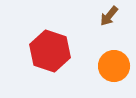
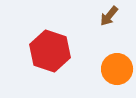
orange circle: moved 3 px right, 3 px down
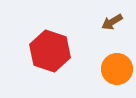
brown arrow: moved 3 px right, 6 px down; rotated 20 degrees clockwise
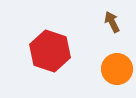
brown arrow: rotated 95 degrees clockwise
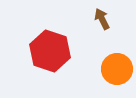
brown arrow: moved 10 px left, 3 px up
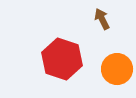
red hexagon: moved 12 px right, 8 px down
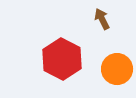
red hexagon: rotated 9 degrees clockwise
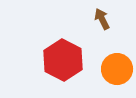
red hexagon: moved 1 px right, 1 px down
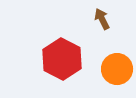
red hexagon: moved 1 px left, 1 px up
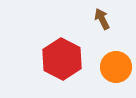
orange circle: moved 1 px left, 2 px up
